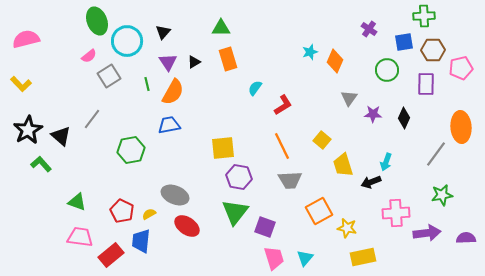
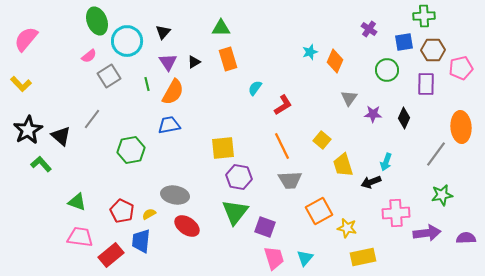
pink semicircle at (26, 39): rotated 36 degrees counterclockwise
gray ellipse at (175, 195): rotated 12 degrees counterclockwise
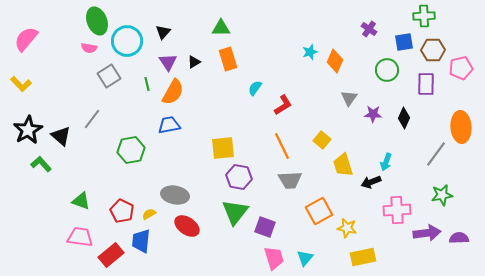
pink semicircle at (89, 56): moved 8 px up; rotated 49 degrees clockwise
green triangle at (77, 202): moved 4 px right, 1 px up
pink cross at (396, 213): moved 1 px right, 3 px up
purple semicircle at (466, 238): moved 7 px left
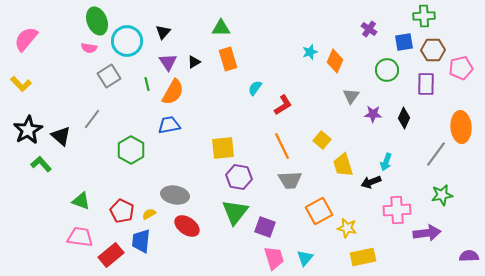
gray triangle at (349, 98): moved 2 px right, 2 px up
green hexagon at (131, 150): rotated 20 degrees counterclockwise
purple semicircle at (459, 238): moved 10 px right, 18 px down
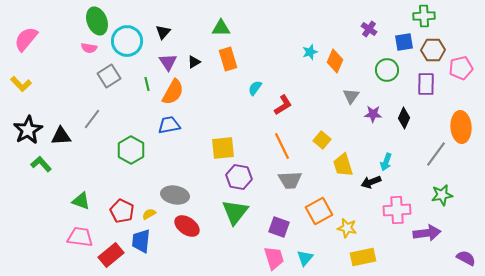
black triangle at (61, 136): rotated 45 degrees counterclockwise
purple square at (265, 227): moved 14 px right
purple semicircle at (469, 256): moved 3 px left, 2 px down; rotated 30 degrees clockwise
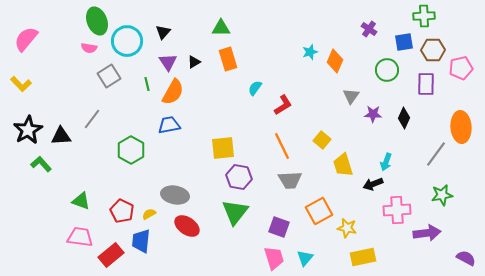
black arrow at (371, 182): moved 2 px right, 2 px down
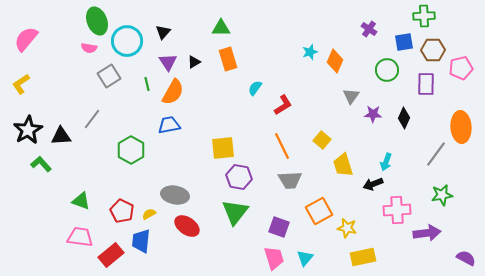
yellow L-shape at (21, 84): rotated 100 degrees clockwise
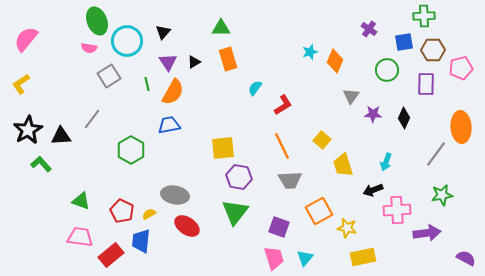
black arrow at (373, 184): moved 6 px down
